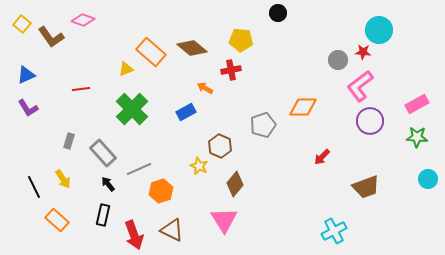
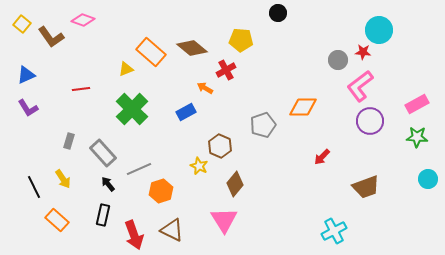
red cross at (231, 70): moved 5 px left; rotated 18 degrees counterclockwise
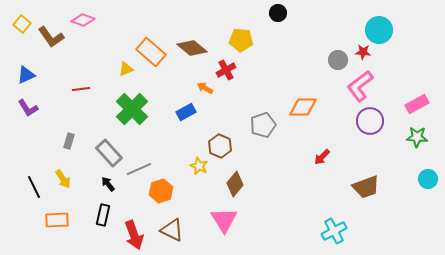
gray rectangle at (103, 153): moved 6 px right
orange rectangle at (57, 220): rotated 45 degrees counterclockwise
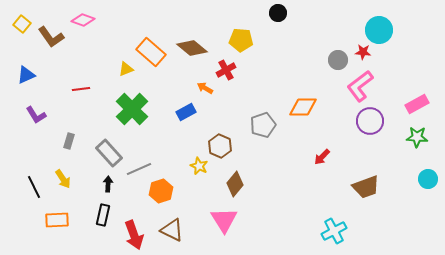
purple L-shape at (28, 108): moved 8 px right, 7 px down
black arrow at (108, 184): rotated 42 degrees clockwise
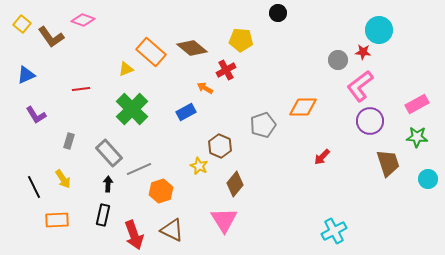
brown trapezoid at (366, 187): moved 22 px right, 24 px up; rotated 88 degrees counterclockwise
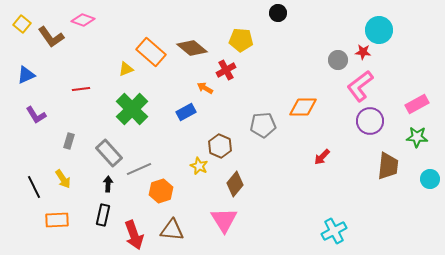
gray pentagon at (263, 125): rotated 15 degrees clockwise
brown trapezoid at (388, 163): moved 3 px down; rotated 24 degrees clockwise
cyan circle at (428, 179): moved 2 px right
brown triangle at (172, 230): rotated 20 degrees counterclockwise
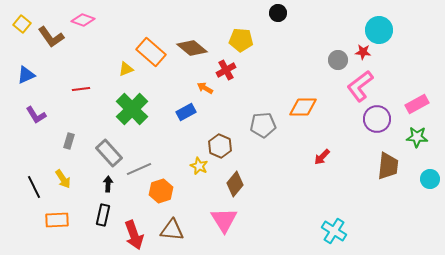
purple circle at (370, 121): moved 7 px right, 2 px up
cyan cross at (334, 231): rotated 30 degrees counterclockwise
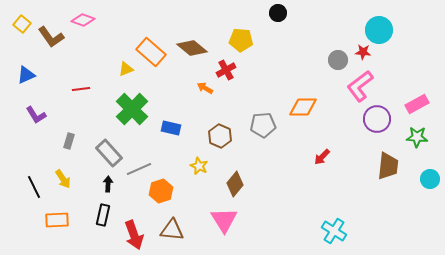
blue rectangle at (186, 112): moved 15 px left, 16 px down; rotated 42 degrees clockwise
brown hexagon at (220, 146): moved 10 px up
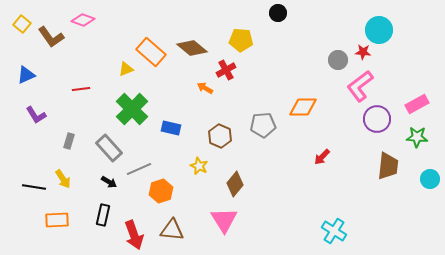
gray rectangle at (109, 153): moved 5 px up
black arrow at (108, 184): moved 1 px right, 2 px up; rotated 119 degrees clockwise
black line at (34, 187): rotated 55 degrees counterclockwise
